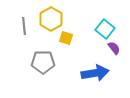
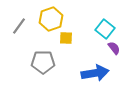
yellow hexagon: rotated 10 degrees clockwise
gray line: moved 5 px left; rotated 42 degrees clockwise
yellow square: rotated 16 degrees counterclockwise
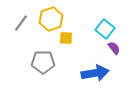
gray line: moved 2 px right, 3 px up
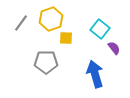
cyan square: moved 5 px left
gray pentagon: moved 3 px right
blue arrow: moved 1 px down; rotated 96 degrees counterclockwise
